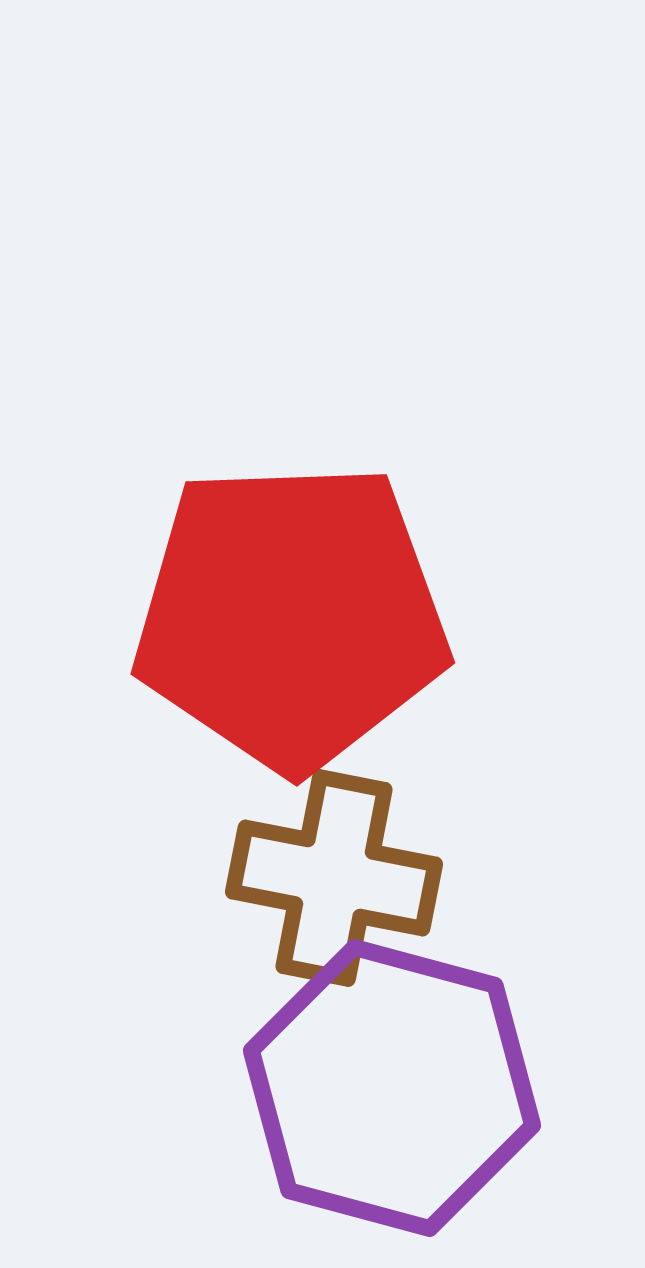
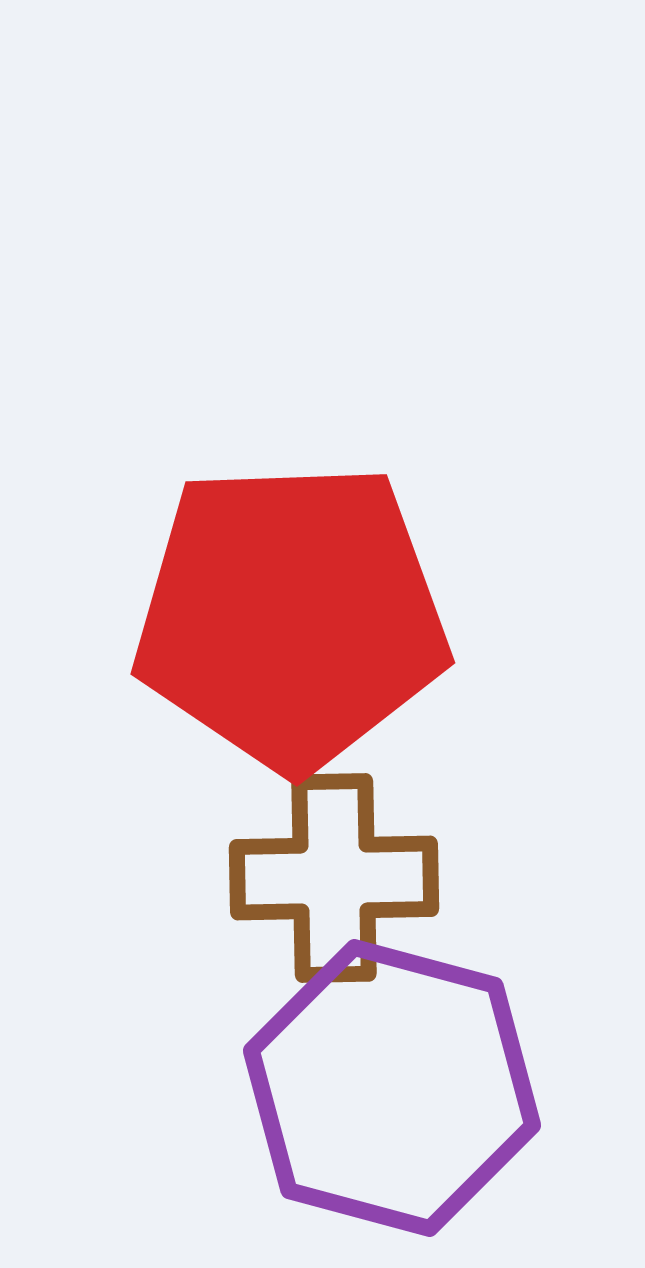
brown cross: rotated 12 degrees counterclockwise
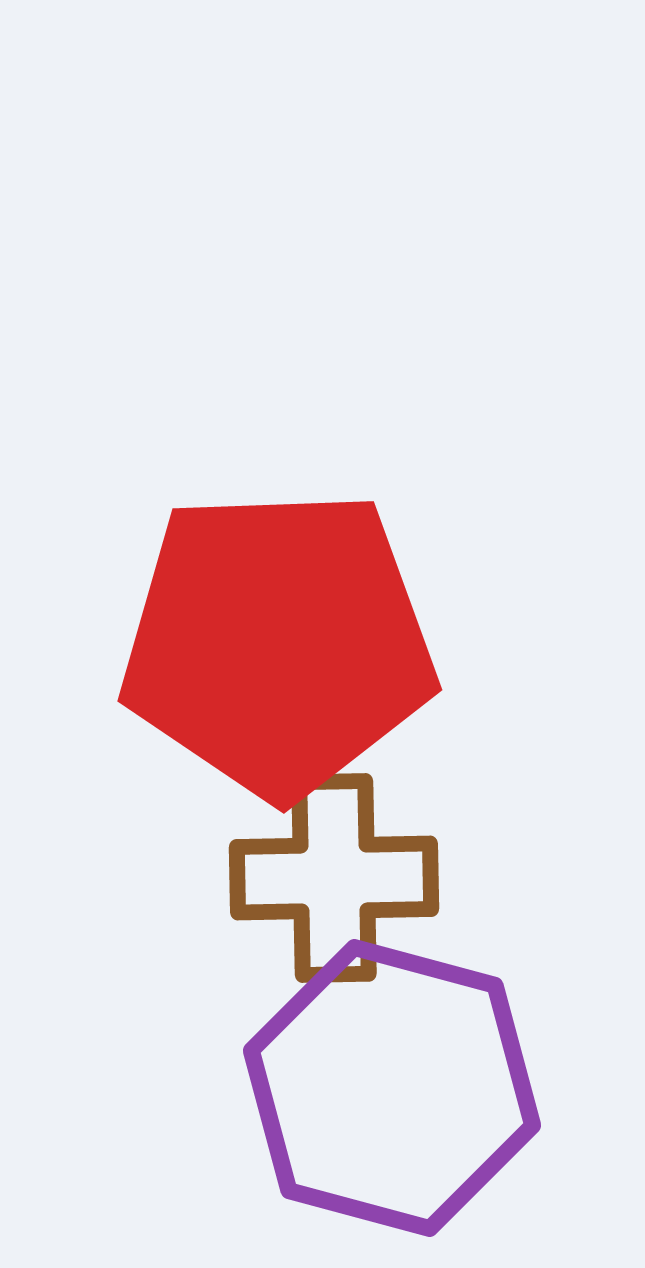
red pentagon: moved 13 px left, 27 px down
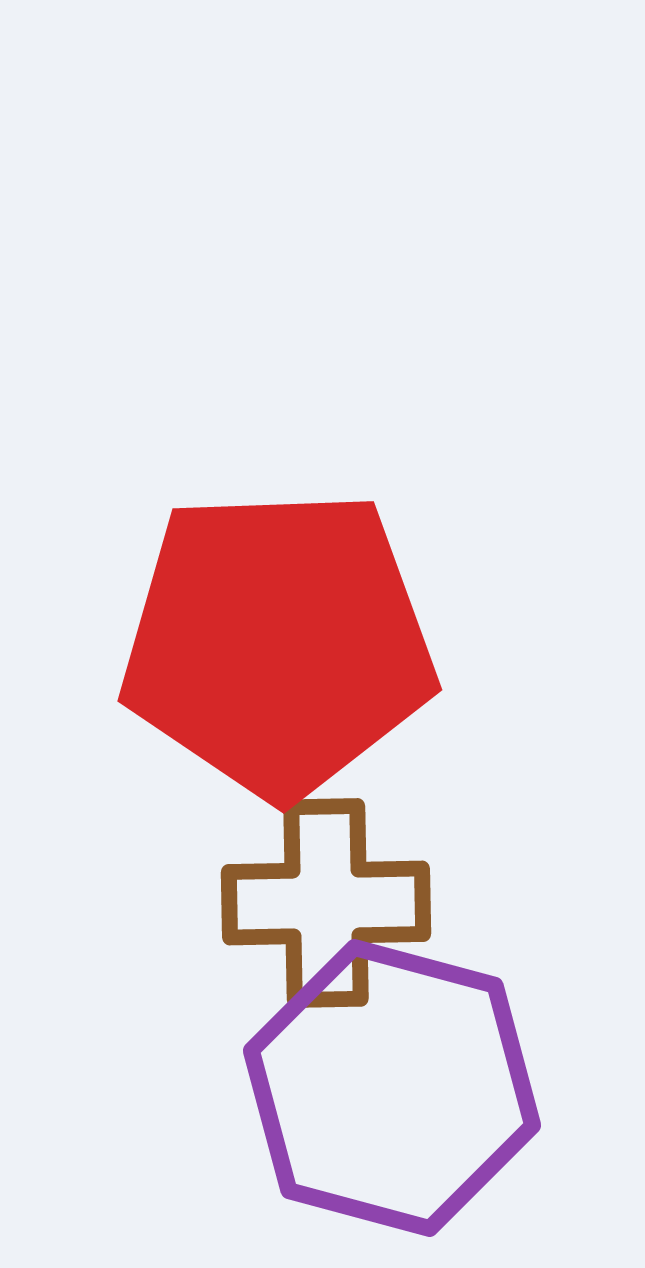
brown cross: moved 8 px left, 25 px down
